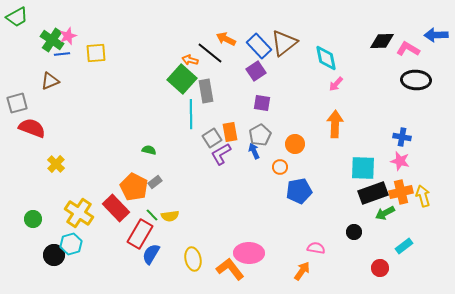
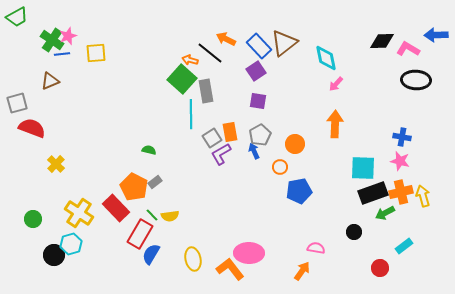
purple square at (262, 103): moved 4 px left, 2 px up
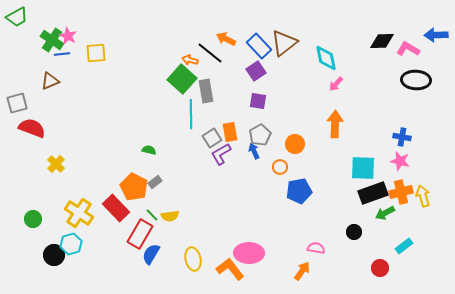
pink star at (68, 36): rotated 24 degrees counterclockwise
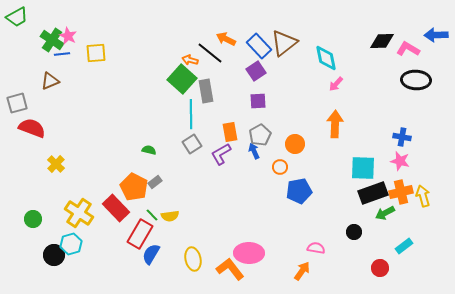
purple square at (258, 101): rotated 12 degrees counterclockwise
gray square at (212, 138): moved 20 px left, 6 px down
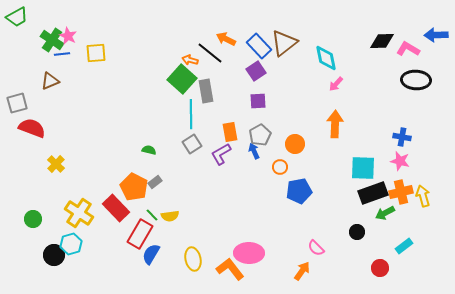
black circle at (354, 232): moved 3 px right
pink semicircle at (316, 248): rotated 144 degrees counterclockwise
